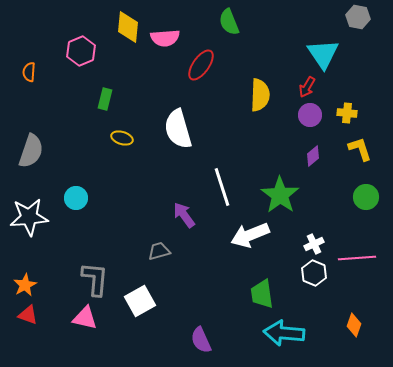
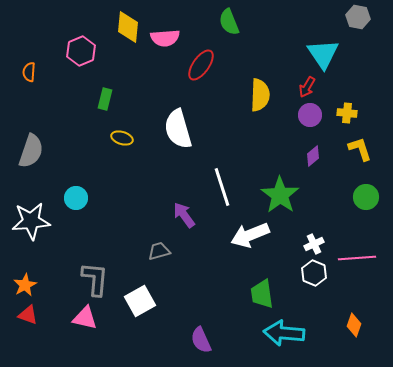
white star: moved 2 px right, 4 px down
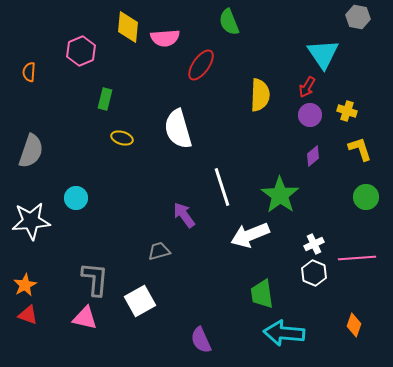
yellow cross: moved 2 px up; rotated 12 degrees clockwise
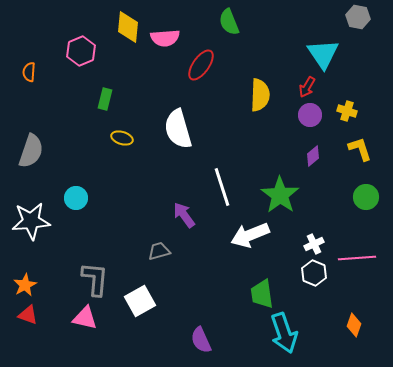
cyan arrow: rotated 114 degrees counterclockwise
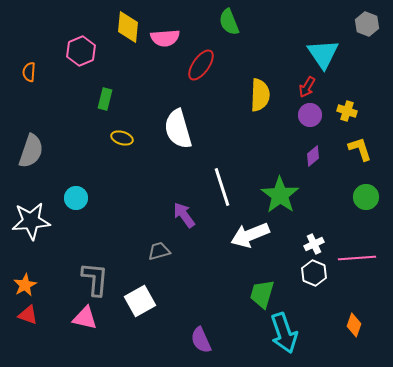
gray hexagon: moved 9 px right, 7 px down; rotated 10 degrees clockwise
green trapezoid: rotated 24 degrees clockwise
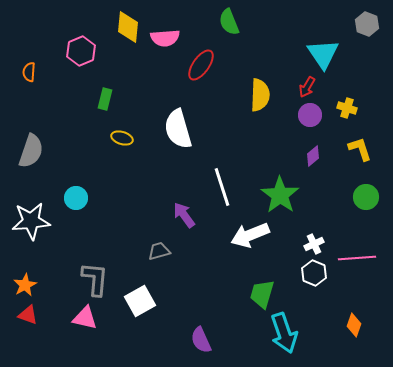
yellow cross: moved 3 px up
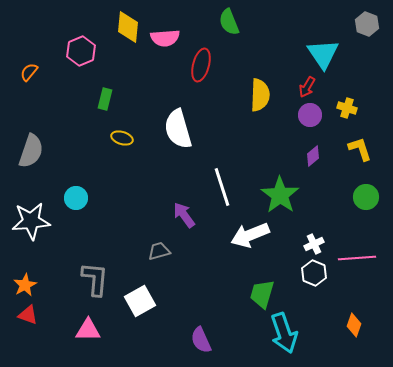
red ellipse: rotated 20 degrees counterclockwise
orange semicircle: rotated 36 degrees clockwise
pink triangle: moved 3 px right, 12 px down; rotated 12 degrees counterclockwise
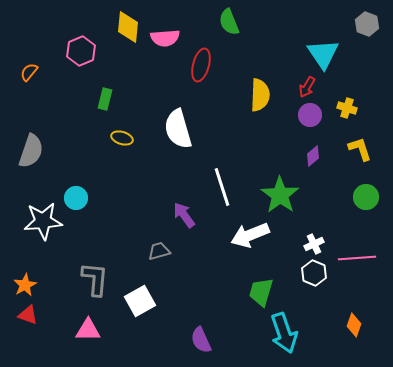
white star: moved 12 px right
green trapezoid: moved 1 px left, 2 px up
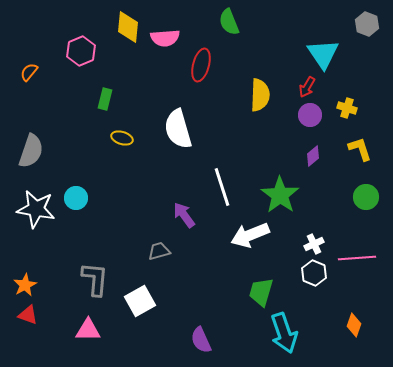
white star: moved 7 px left, 12 px up; rotated 15 degrees clockwise
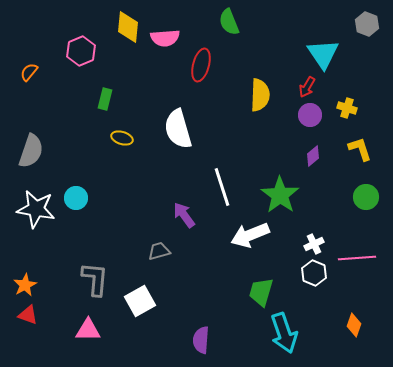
purple semicircle: rotated 28 degrees clockwise
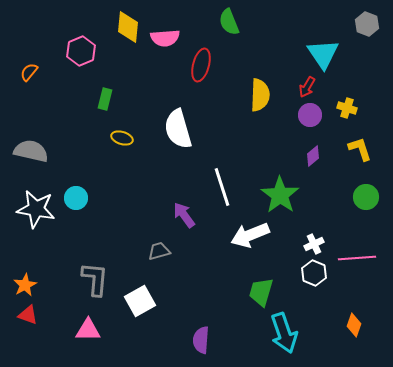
gray semicircle: rotated 96 degrees counterclockwise
